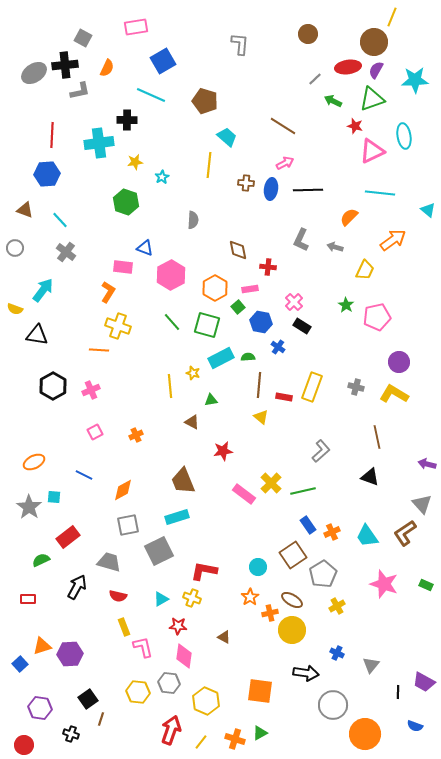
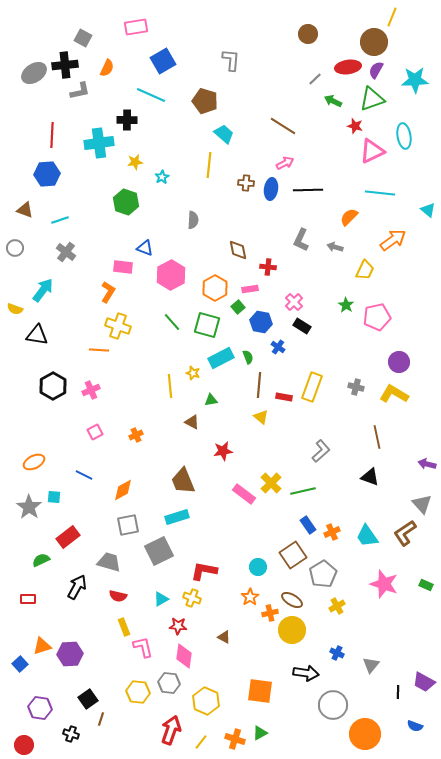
gray L-shape at (240, 44): moved 9 px left, 16 px down
cyan trapezoid at (227, 137): moved 3 px left, 3 px up
cyan line at (60, 220): rotated 66 degrees counterclockwise
green semicircle at (248, 357): rotated 72 degrees clockwise
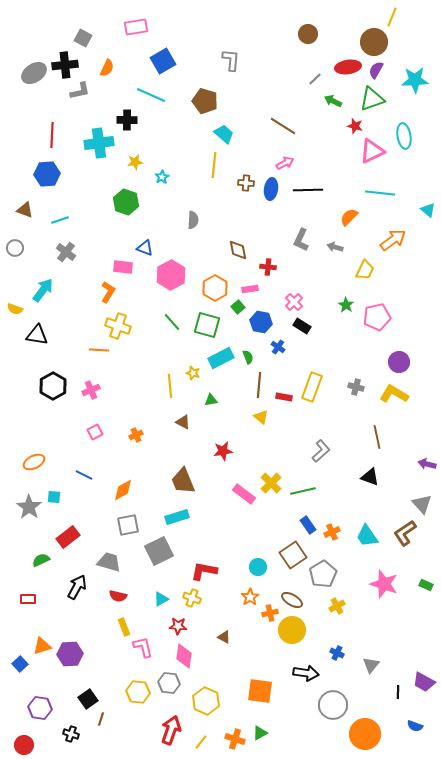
yellow line at (209, 165): moved 5 px right
brown triangle at (192, 422): moved 9 px left
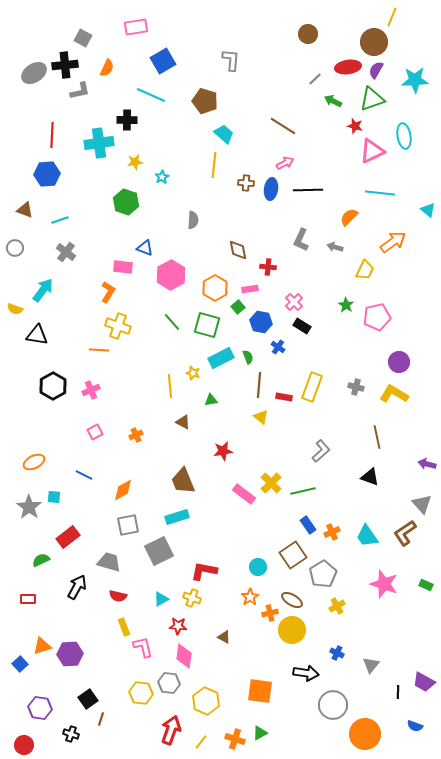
orange arrow at (393, 240): moved 2 px down
yellow hexagon at (138, 692): moved 3 px right, 1 px down
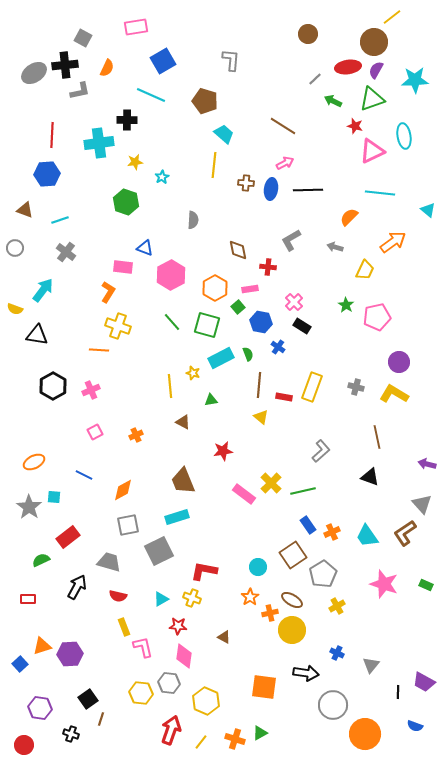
yellow line at (392, 17): rotated 30 degrees clockwise
gray L-shape at (301, 240): moved 10 px left; rotated 35 degrees clockwise
green semicircle at (248, 357): moved 3 px up
orange square at (260, 691): moved 4 px right, 4 px up
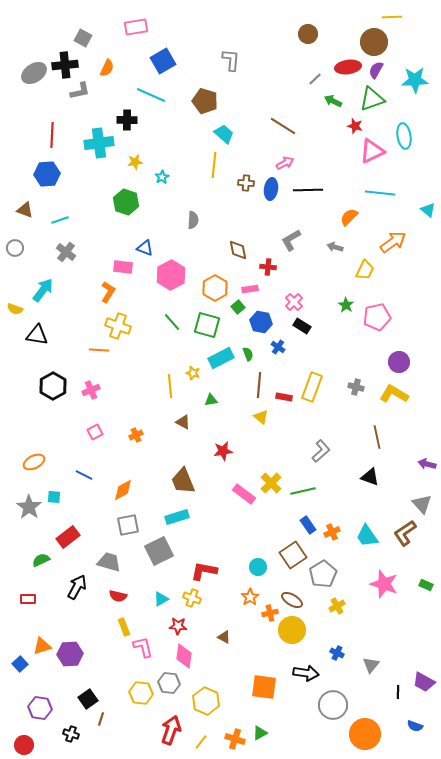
yellow line at (392, 17): rotated 36 degrees clockwise
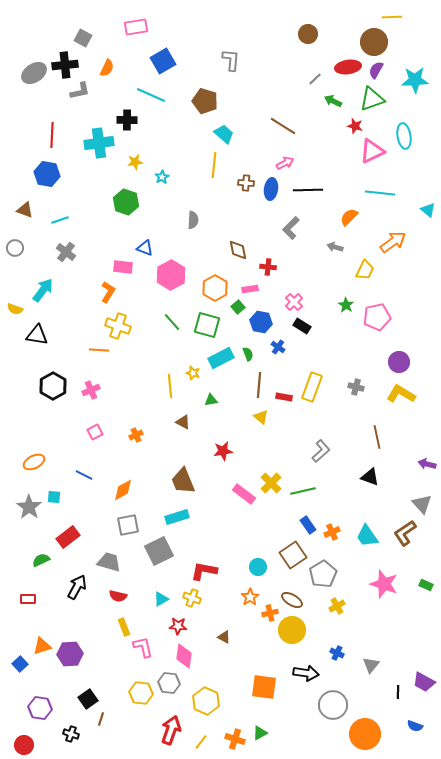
blue hexagon at (47, 174): rotated 15 degrees clockwise
gray L-shape at (291, 240): moved 12 px up; rotated 15 degrees counterclockwise
yellow L-shape at (394, 394): moved 7 px right
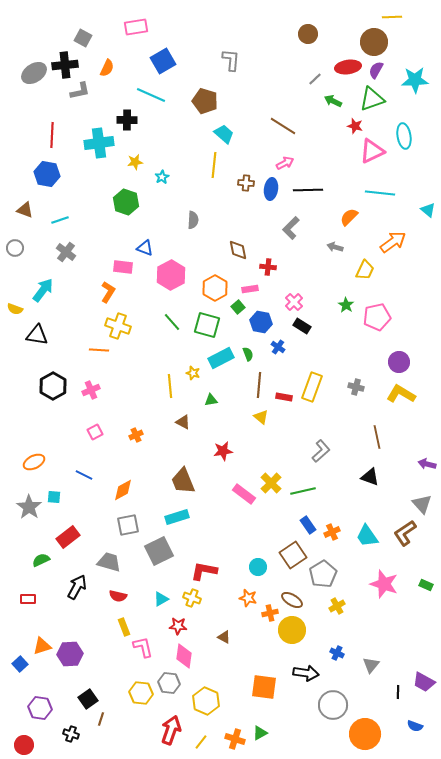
orange star at (250, 597): moved 2 px left, 1 px down; rotated 24 degrees counterclockwise
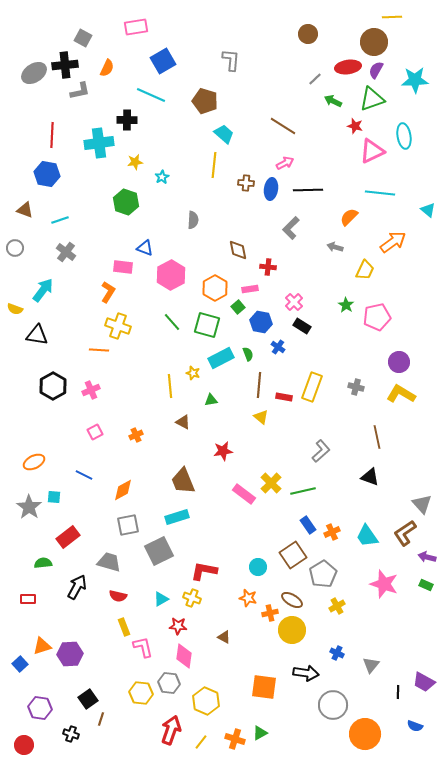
purple arrow at (427, 464): moved 93 px down
green semicircle at (41, 560): moved 2 px right, 3 px down; rotated 18 degrees clockwise
